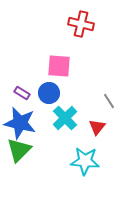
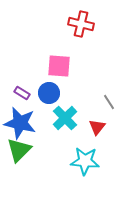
gray line: moved 1 px down
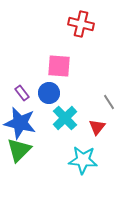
purple rectangle: rotated 21 degrees clockwise
cyan star: moved 2 px left, 1 px up
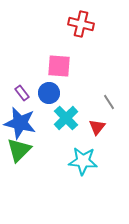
cyan cross: moved 1 px right
cyan star: moved 1 px down
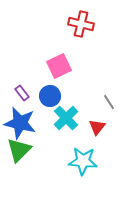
pink square: rotated 30 degrees counterclockwise
blue circle: moved 1 px right, 3 px down
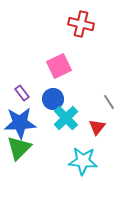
blue circle: moved 3 px right, 3 px down
blue star: rotated 16 degrees counterclockwise
green triangle: moved 2 px up
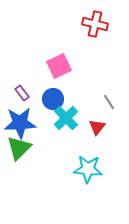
red cross: moved 14 px right
cyan star: moved 5 px right, 8 px down
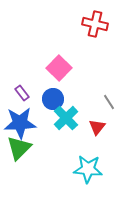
pink square: moved 2 px down; rotated 20 degrees counterclockwise
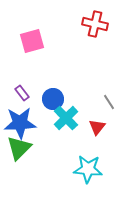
pink square: moved 27 px left, 27 px up; rotated 30 degrees clockwise
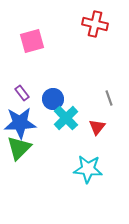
gray line: moved 4 px up; rotated 14 degrees clockwise
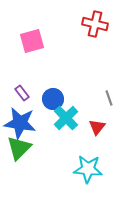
blue star: rotated 12 degrees clockwise
